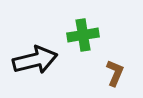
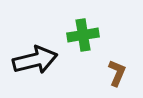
brown L-shape: moved 2 px right
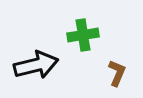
black arrow: moved 1 px right, 5 px down
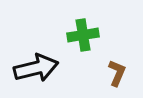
black arrow: moved 3 px down
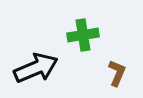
black arrow: rotated 9 degrees counterclockwise
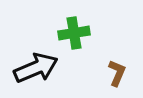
green cross: moved 9 px left, 2 px up
